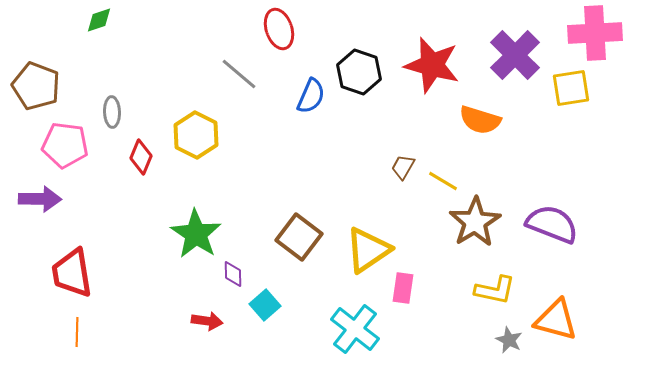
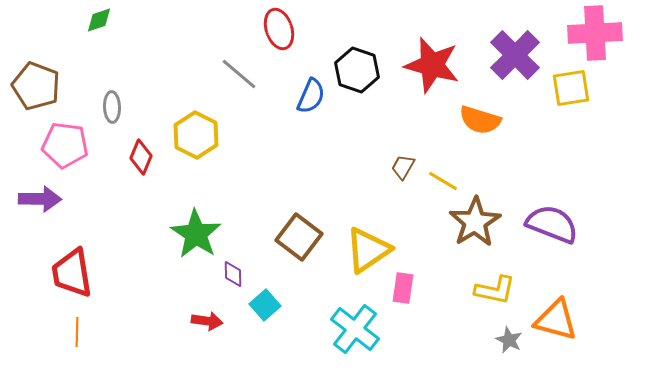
black hexagon: moved 2 px left, 2 px up
gray ellipse: moved 5 px up
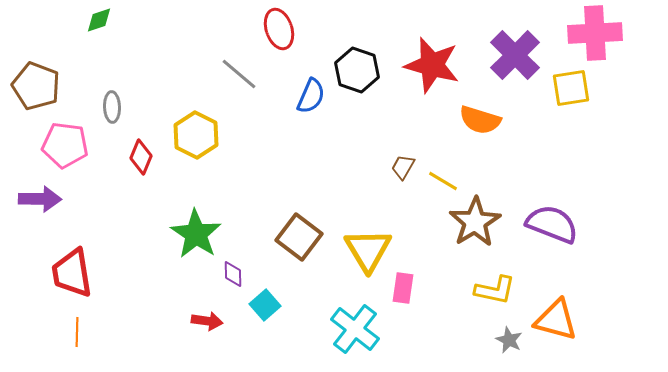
yellow triangle: rotated 27 degrees counterclockwise
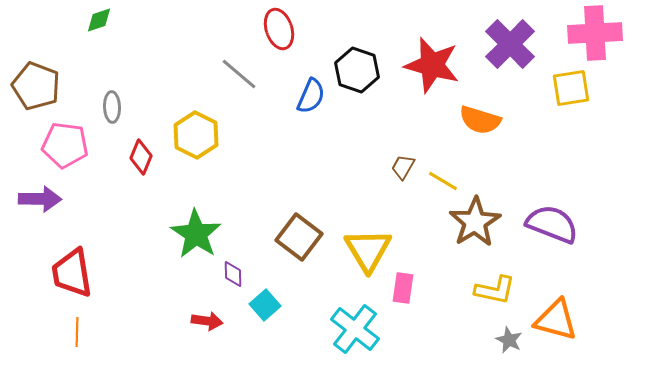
purple cross: moved 5 px left, 11 px up
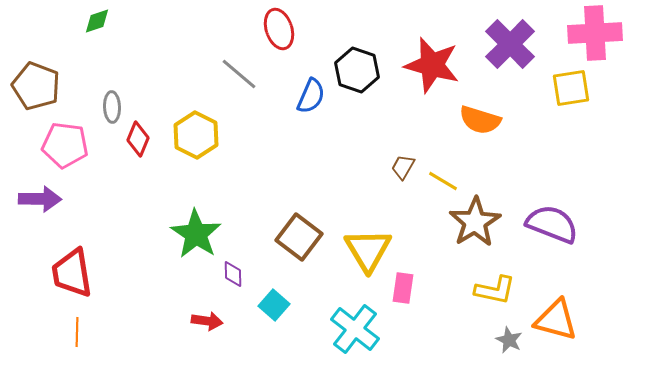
green diamond: moved 2 px left, 1 px down
red diamond: moved 3 px left, 18 px up
cyan square: moved 9 px right; rotated 8 degrees counterclockwise
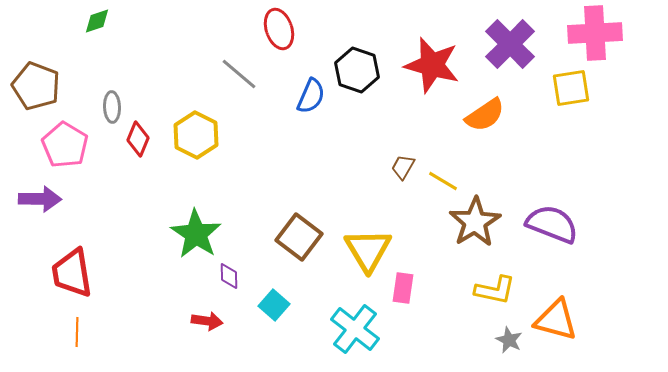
orange semicircle: moved 5 px right, 5 px up; rotated 51 degrees counterclockwise
pink pentagon: rotated 24 degrees clockwise
purple diamond: moved 4 px left, 2 px down
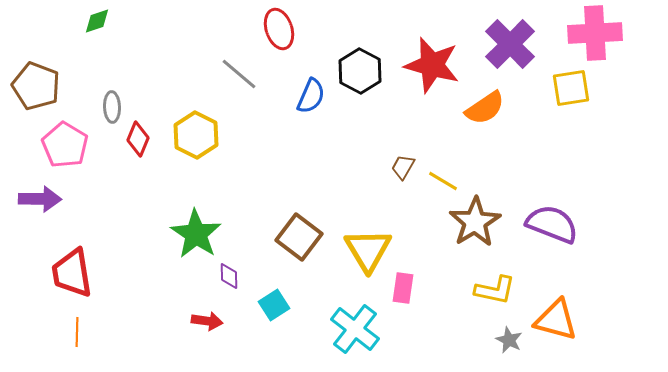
black hexagon: moved 3 px right, 1 px down; rotated 9 degrees clockwise
orange semicircle: moved 7 px up
cyan square: rotated 16 degrees clockwise
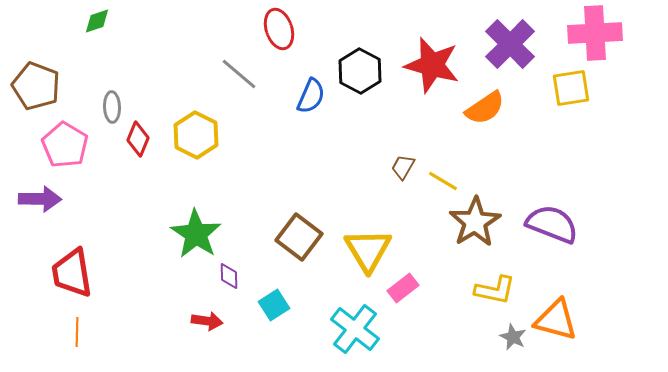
pink rectangle: rotated 44 degrees clockwise
gray star: moved 4 px right, 3 px up
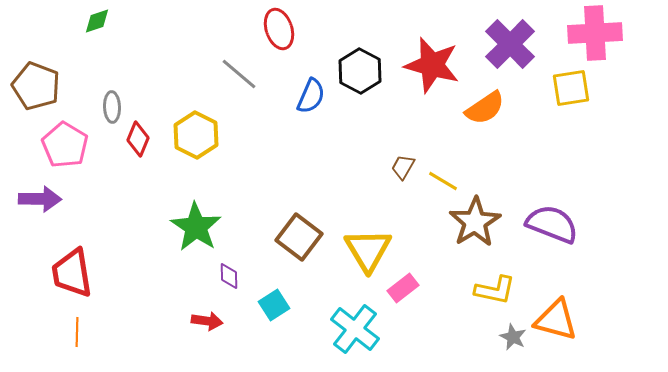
green star: moved 7 px up
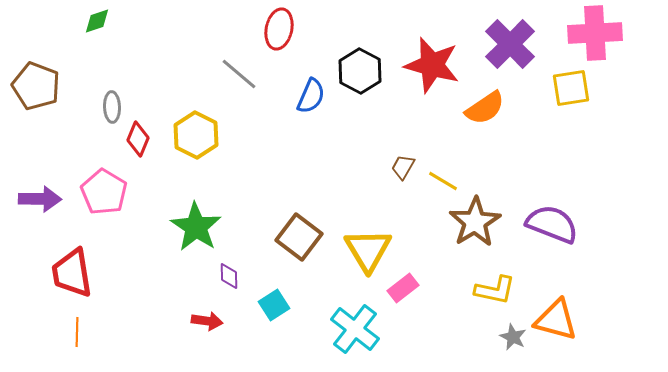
red ellipse: rotated 30 degrees clockwise
pink pentagon: moved 39 px right, 47 px down
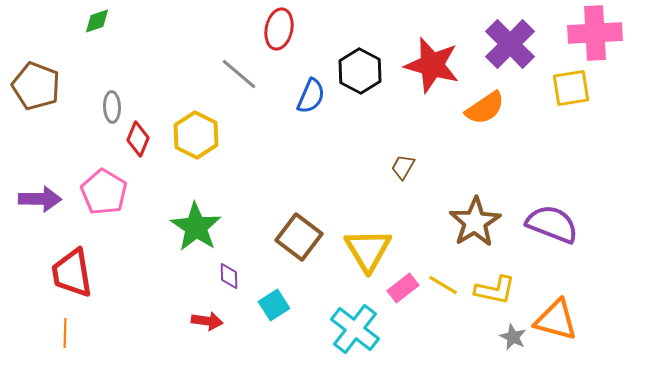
yellow line: moved 104 px down
orange line: moved 12 px left, 1 px down
